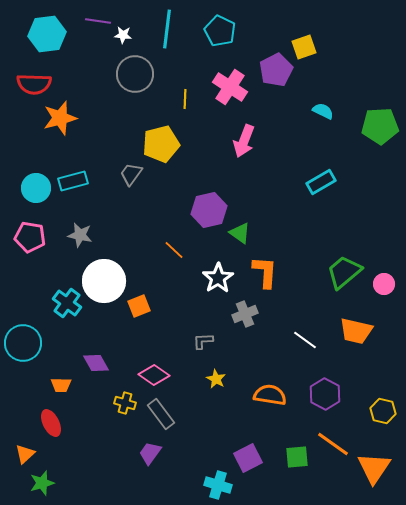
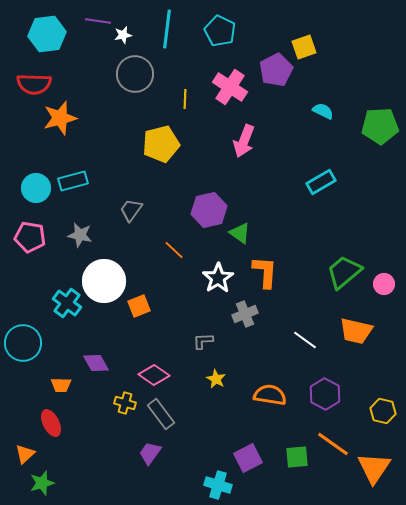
white star at (123, 35): rotated 18 degrees counterclockwise
gray trapezoid at (131, 174): moved 36 px down
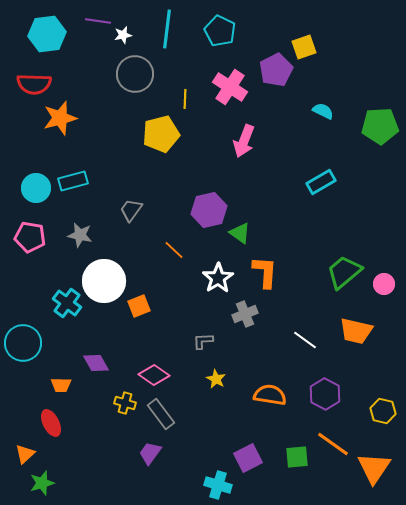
yellow pentagon at (161, 144): moved 10 px up
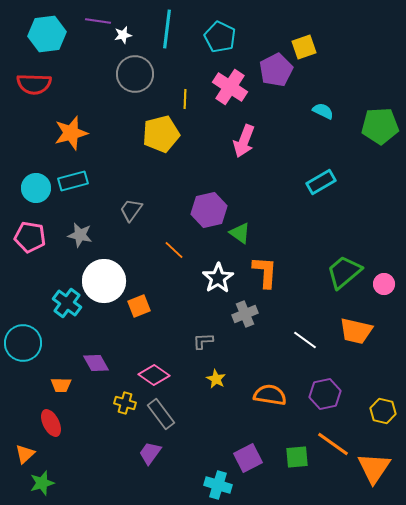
cyan pentagon at (220, 31): moved 6 px down
orange star at (60, 118): moved 11 px right, 15 px down
purple hexagon at (325, 394): rotated 20 degrees clockwise
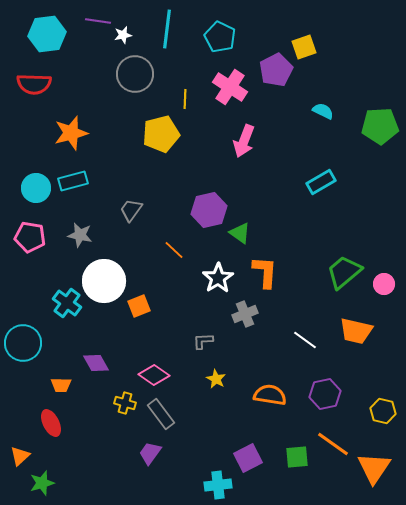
orange triangle at (25, 454): moved 5 px left, 2 px down
cyan cross at (218, 485): rotated 24 degrees counterclockwise
